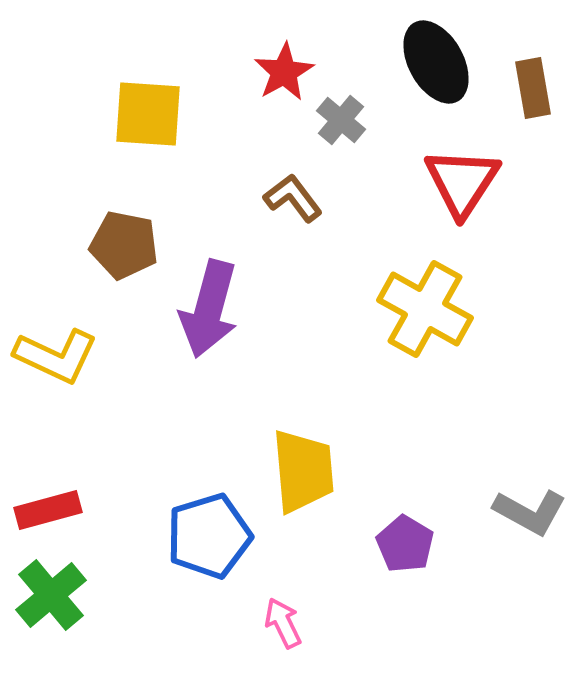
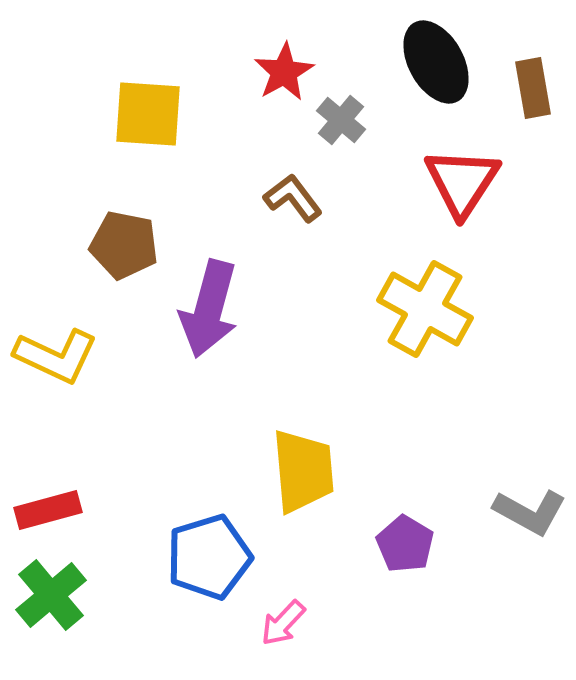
blue pentagon: moved 21 px down
pink arrow: rotated 111 degrees counterclockwise
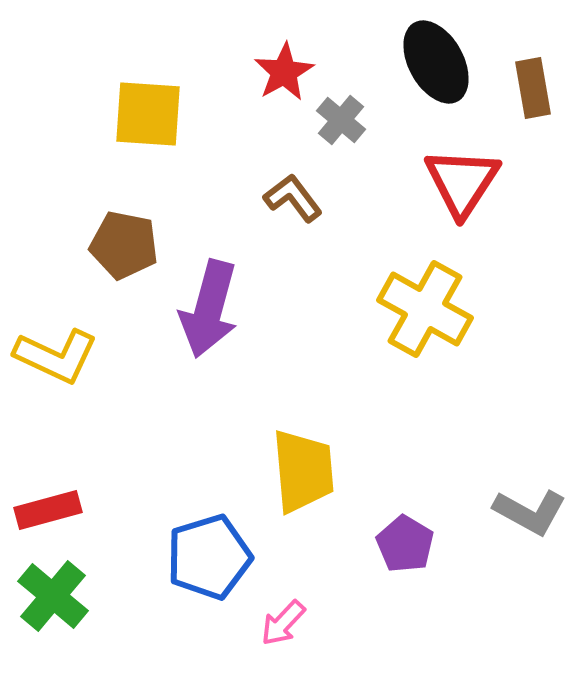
green cross: moved 2 px right, 1 px down; rotated 10 degrees counterclockwise
